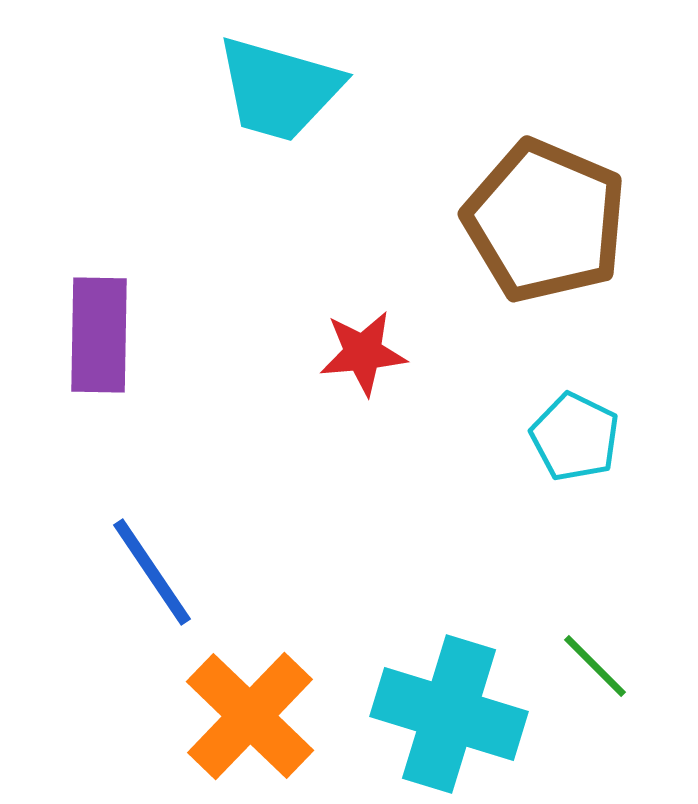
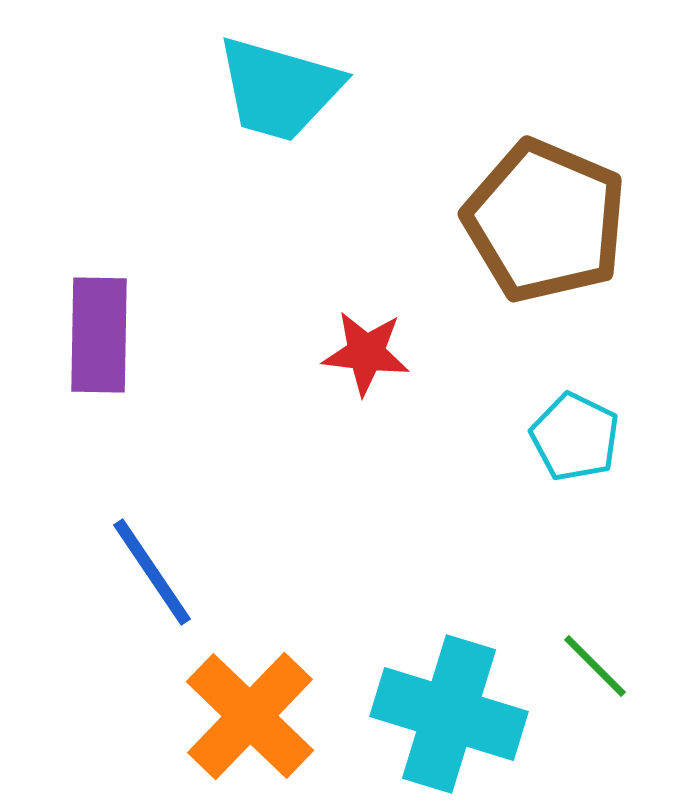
red star: moved 3 px right; rotated 12 degrees clockwise
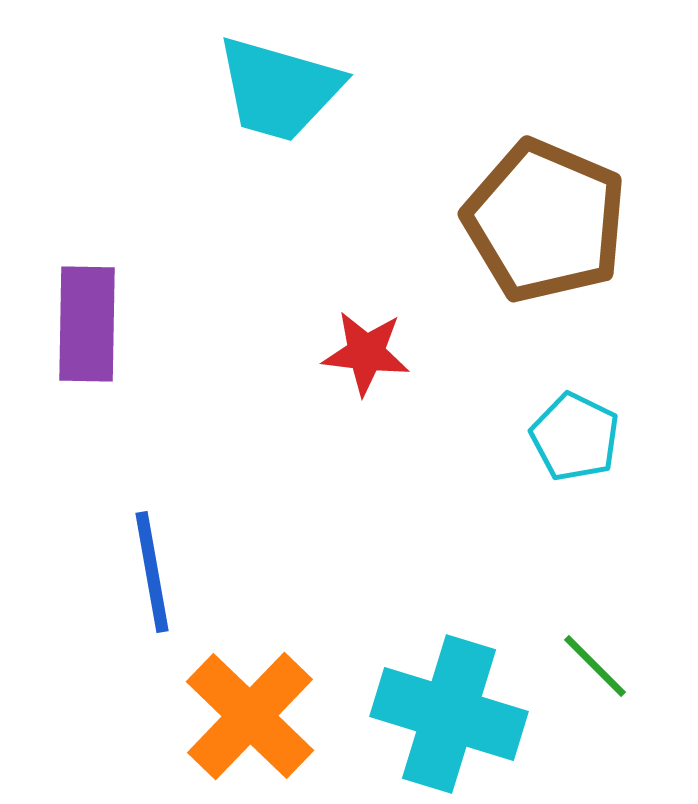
purple rectangle: moved 12 px left, 11 px up
blue line: rotated 24 degrees clockwise
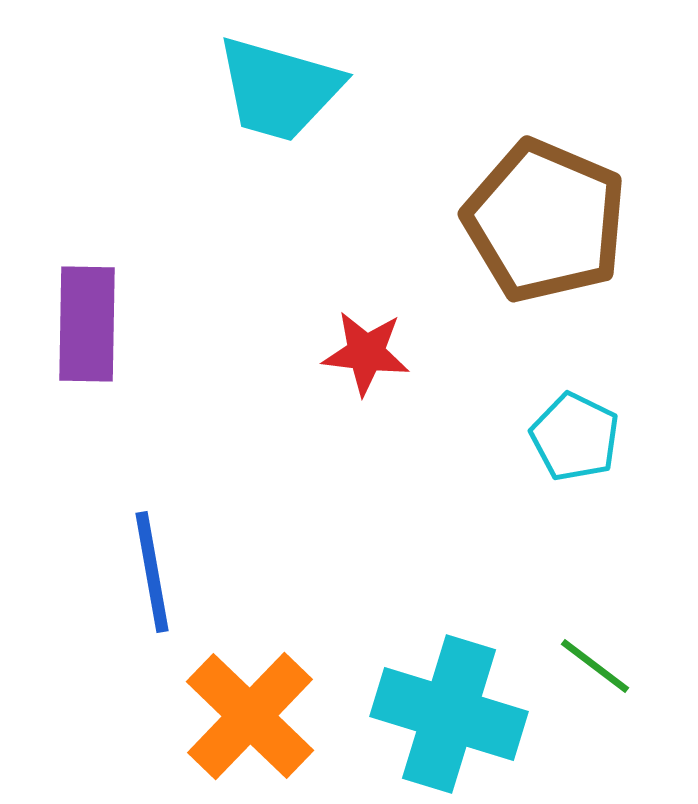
green line: rotated 8 degrees counterclockwise
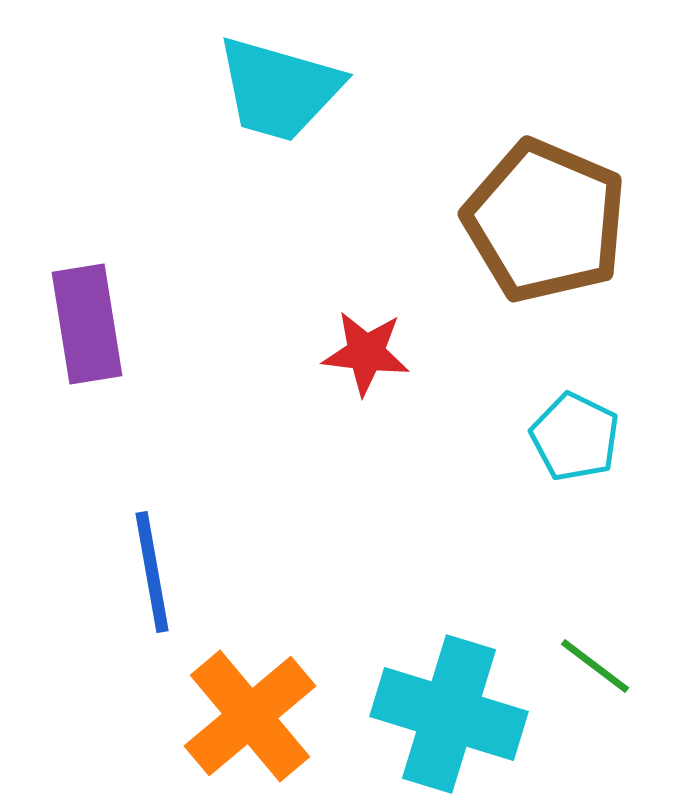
purple rectangle: rotated 10 degrees counterclockwise
orange cross: rotated 6 degrees clockwise
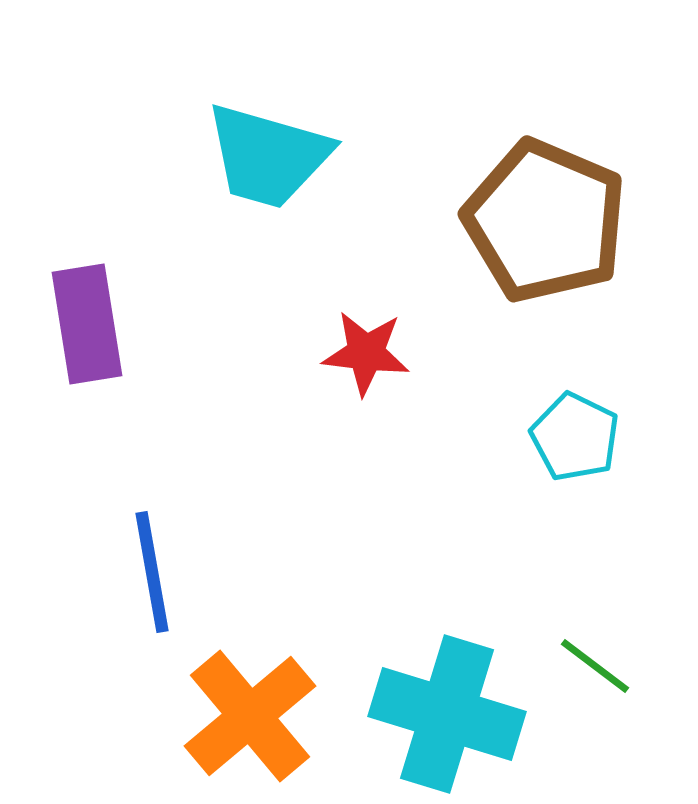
cyan trapezoid: moved 11 px left, 67 px down
cyan cross: moved 2 px left
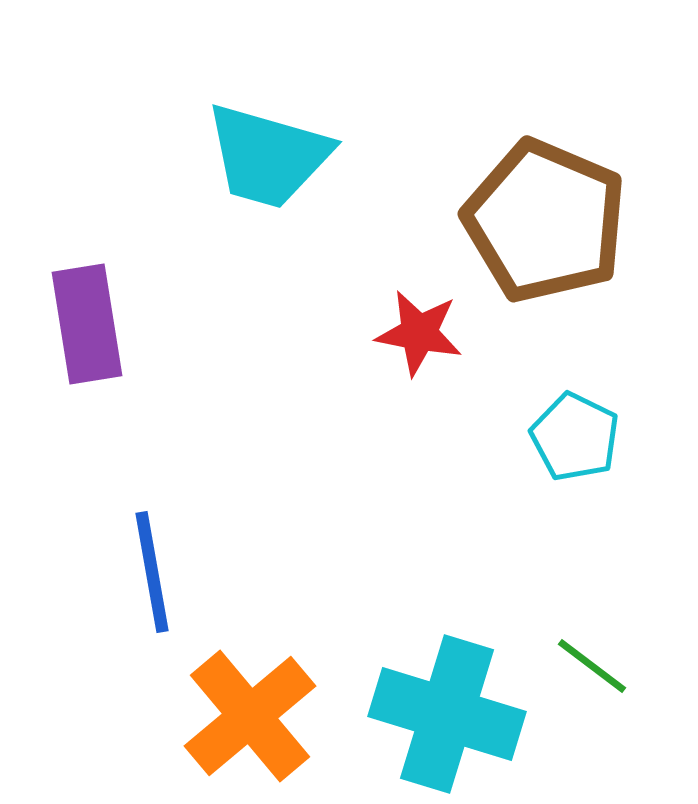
red star: moved 53 px right, 20 px up; rotated 4 degrees clockwise
green line: moved 3 px left
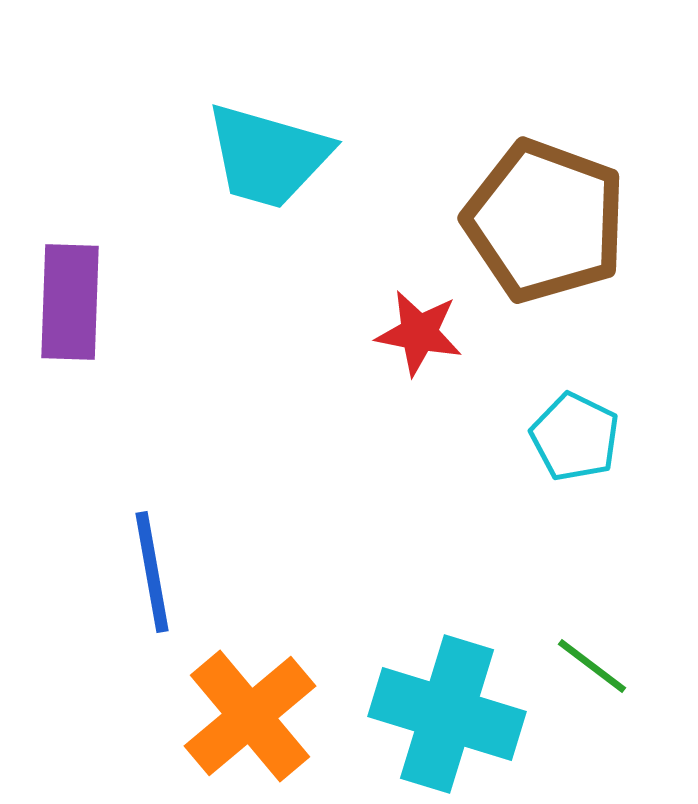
brown pentagon: rotated 3 degrees counterclockwise
purple rectangle: moved 17 px left, 22 px up; rotated 11 degrees clockwise
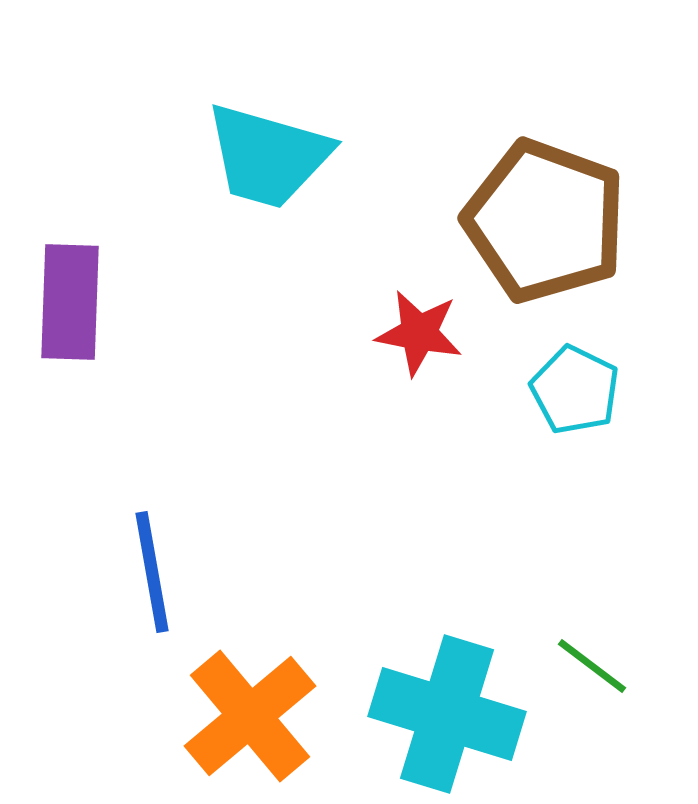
cyan pentagon: moved 47 px up
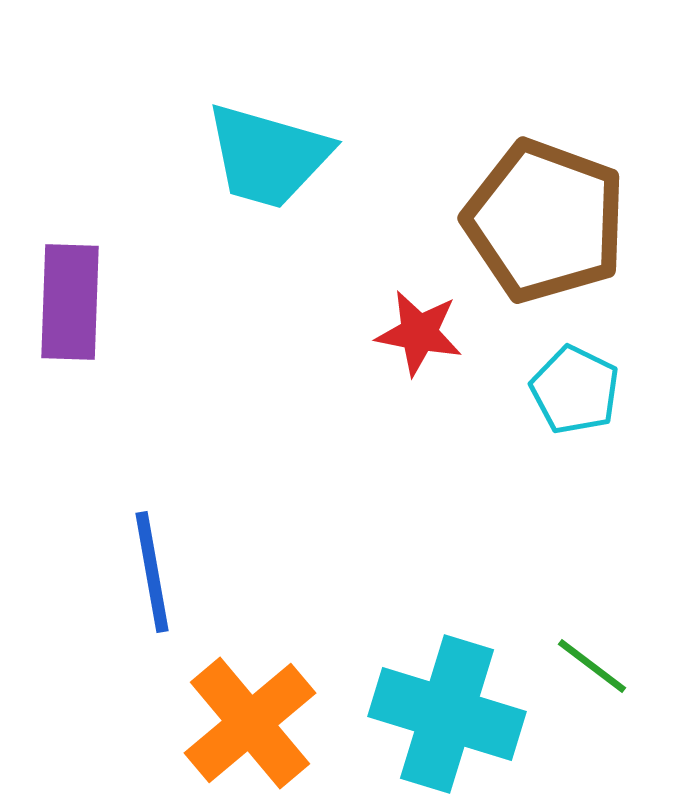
orange cross: moved 7 px down
